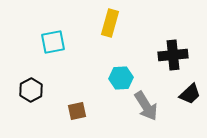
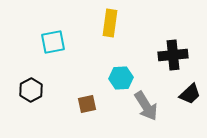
yellow rectangle: rotated 8 degrees counterclockwise
brown square: moved 10 px right, 7 px up
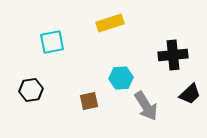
yellow rectangle: rotated 64 degrees clockwise
cyan square: moved 1 px left
black hexagon: rotated 20 degrees clockwise
brown square: moved 2 px right, 3 px up
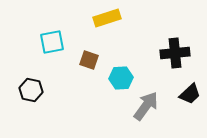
yellow rectangle: moved 3 px left, 5 px up
black cross: moved 2 px right, 2 px up
black hexagon: rotated 20 degrees clockwise
brown square: moved 41 px up; rotated 30 degrees clockwise
gray arrow: rotated 112 degrees counterclockwise
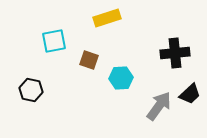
cyan square: moved 2 px right, 1 px up
gray arrow: moved 13 px right
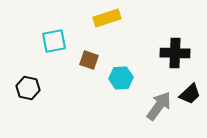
black cross: rotated 8 degrees clockwise
black hexagon: moved 3 px left, 2 px up
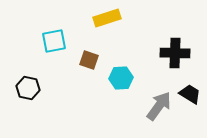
black trapezoid: rotated 105 degrees counterclockwise
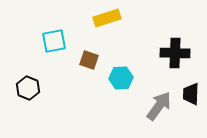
black hexagon: rotated 10 degrees clockwise
black trapezoid: moved 1 px right; rotated 120 degrees counterclockwise
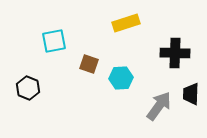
yellow rectangle: moved 19 px right, 5 px down
brown square: moved 4 px down
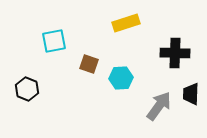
black hexagon: moved 1 px left, 1 px down
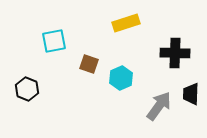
cyan hexagon: rotated 20 degrees counterclockwise
